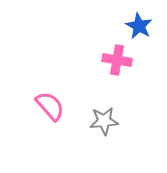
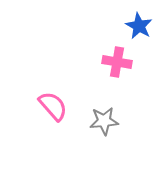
pink cross: moved 2 px down
pink semicircle: moved 3 px right
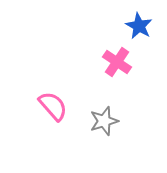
pink cross: rotated 24 degrees clockwise
gray star: rotated 12 degrees counterclockwise
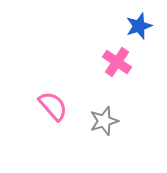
blue star: rotated 24 degrees clockwise
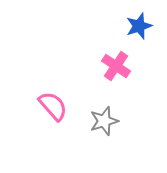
pink cross: moved 1 px left, 4 px down
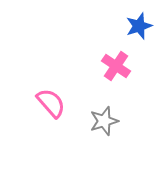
pink semicircle: moved 2 px left, 3 px up
